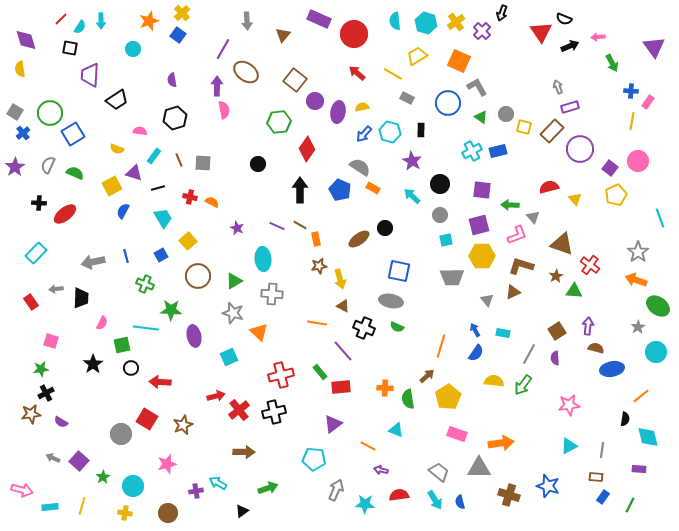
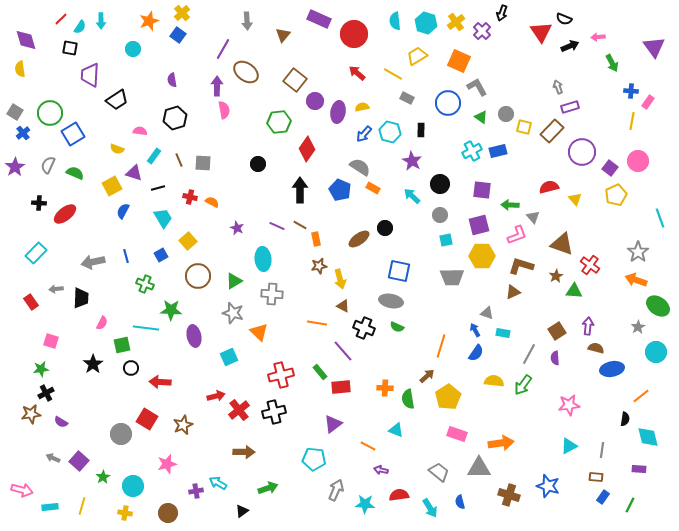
purple circle at (580, 149): moved 2 px right, 3 px down
gray triangle at (487, 300): moved 13 px down; rotated 32 degrees counterclockwise
cyan arrow at (435, 500): moved 5 px left, 8 px down
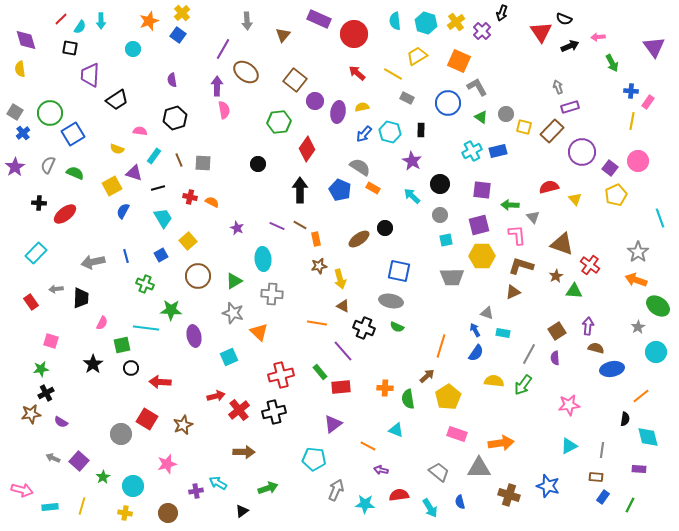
pink L-shape at (517, 235): rotated 75 degrees counterclockwise
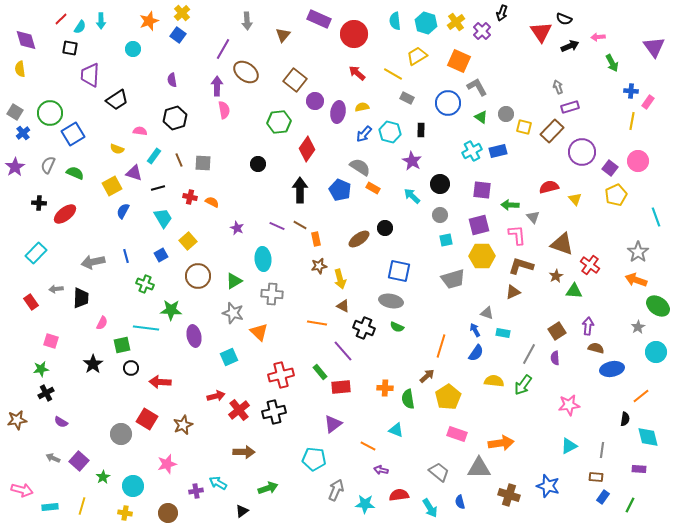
cyan line at (660, 218): moved 4 px left, 1 px up
gray trapezoid at (452, 277): moved 1 px right, 2 px down; rotated 15 degrees counterclockwise
brown star at (31, 414): moved 14 px left, 6 px down
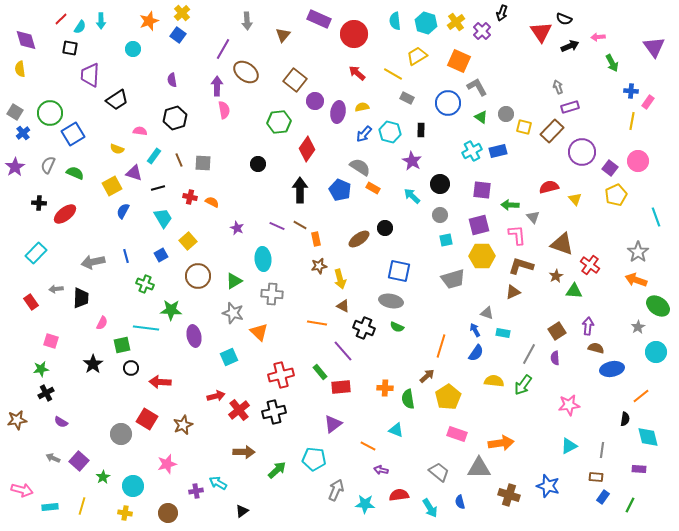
green arrow at (268, 488): moved 9 px right, 18 px up; rotated 24 degrees counterclockwise
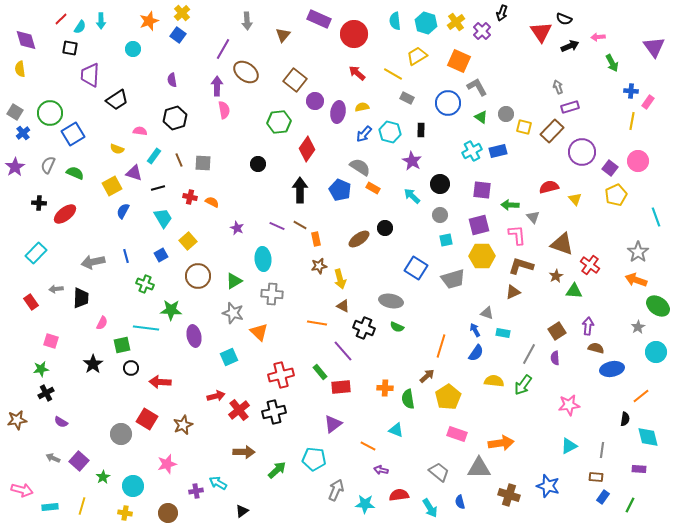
blue square at (399, 271): moved 17 px right, 3 px up; rotated 20 degrees clockwise
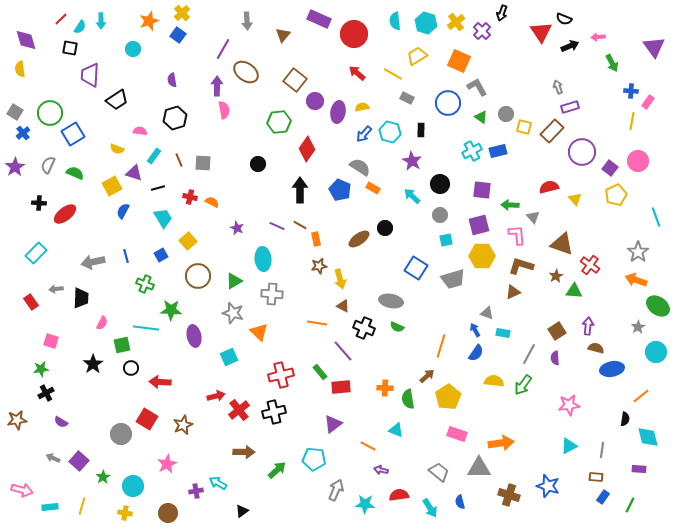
pink star at (167, 464): rotated 12 degrees counterclockwise
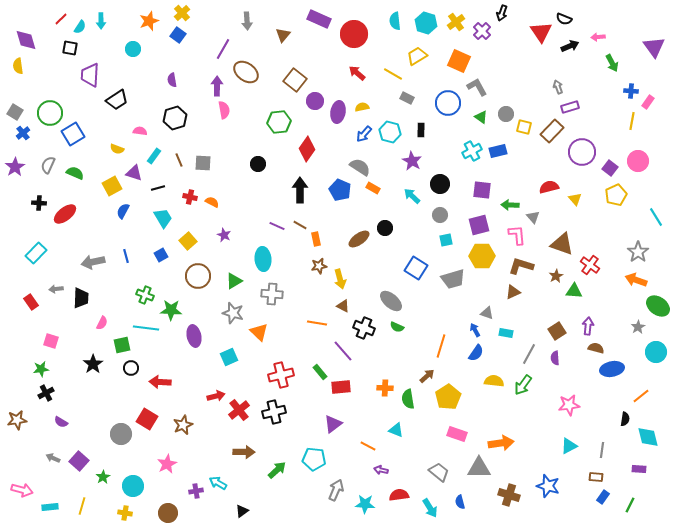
yellow semicircle at (20, 69): moved 2 px left, 3 px up
cyan line at (656, 217): rotated 12 degrees counterclockwise
purple star at (237, 228): moved 13 px left, 7 px down
green cross at (145, 284): moved 11 px down
gray ellipse at (391, 301): rotated 30 degrees clockwise
cyan rectangle at (503, 333): moved 3 px right
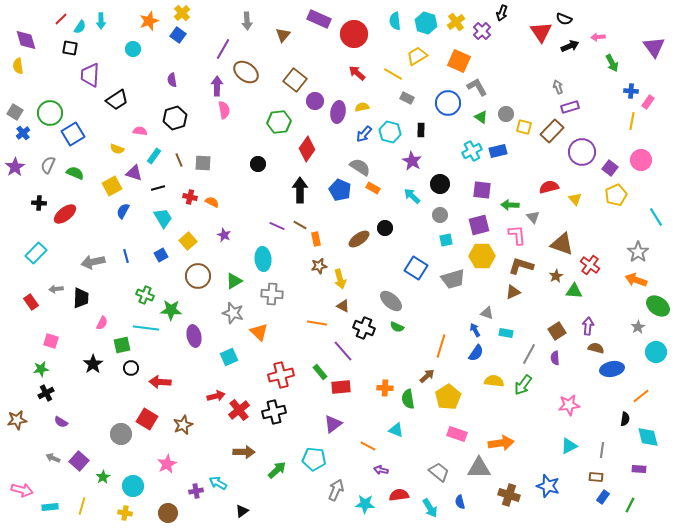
pink circle at (638, 161): moved 3 px right, 1 px up
